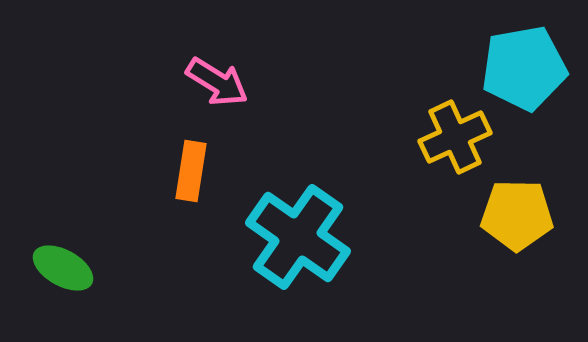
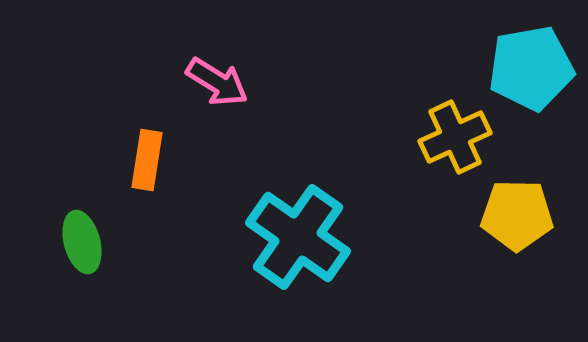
cyan pentagon: moved 7 px right
orange rectangle: moved 44 px left, 11 px up
green ellipse: moved 19 px right, 26 px up; rotated 46 degrees clockwise
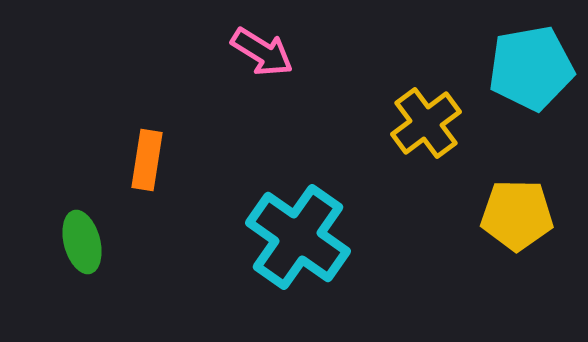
pink arrow: moved 45 px right, 30 px up
yellow cross: moved 29 px left, 14 px up; rotated 12 degrees counterclockwise
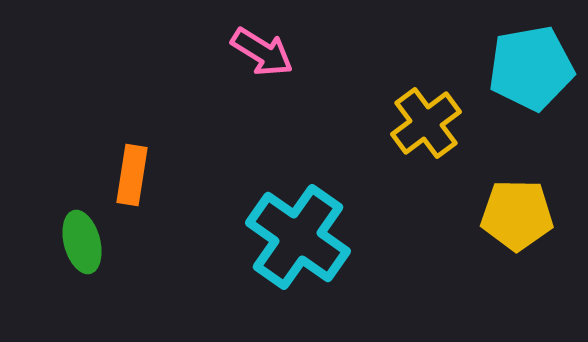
orange rectangle: moved 15 px left, 15 px down
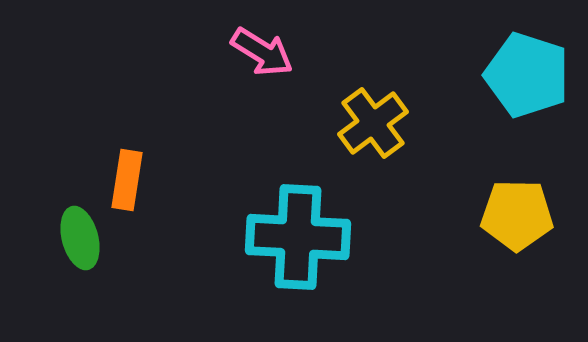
cyan pentagon: moved 4 px left, 7 px down; rotated 28 degrees clockwise
yellow cross: moved 53 px left
orange rectangle: moved 5 px left, 5 px down
cyan cross: rotated 32 degrees counterclockwise
green ellipse: moved 2 px left, 4 px up
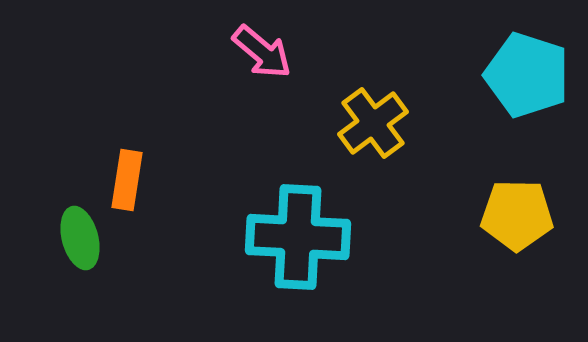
pink arrow: rotated 8 degrees clockwise
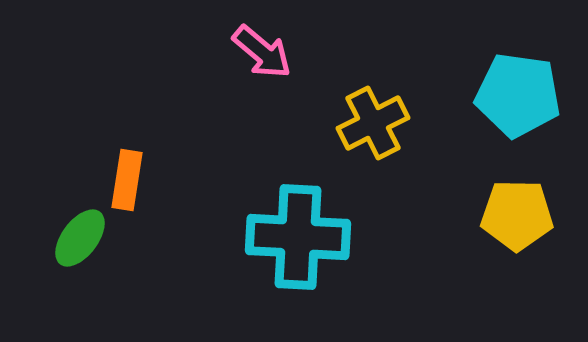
cyan pentagon: moved 9 px left, 20 px down; rotated 10 degrees counterclockwise
yellow cross: rotated 10 degrees clockwise
green ellipse: rotated 52 degrees clockwise
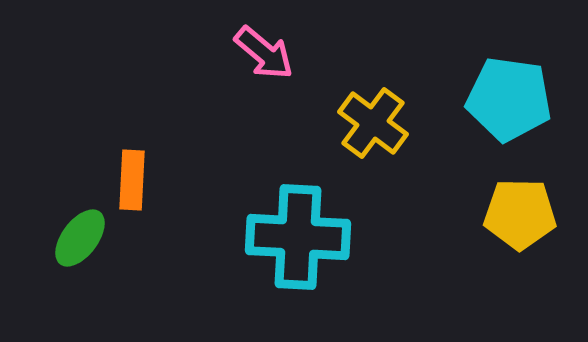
pink arrow: moved 2 px right, 1 px down
cyan pentagon: moved 9 px left, 4 px down
yellow cross: rotated 26 degrees counterclockwise
orange rectangle: moved 5 px right; rotated 6 degrees counterclockwise
yellow pentagon: moved 3 px right, 1 px up
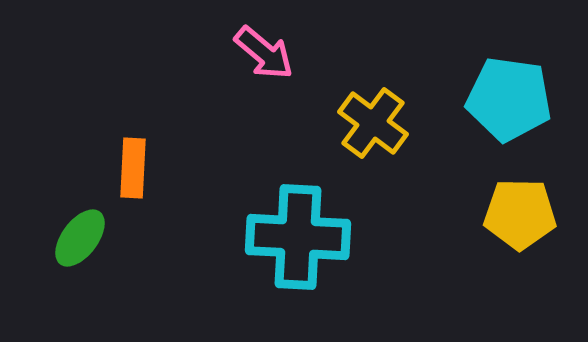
orange rectangle: moved 1 px right, 12 px up
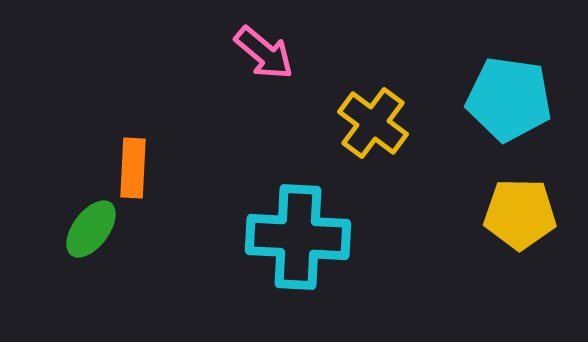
green ellipse: moved 11 px right, 9 px up
